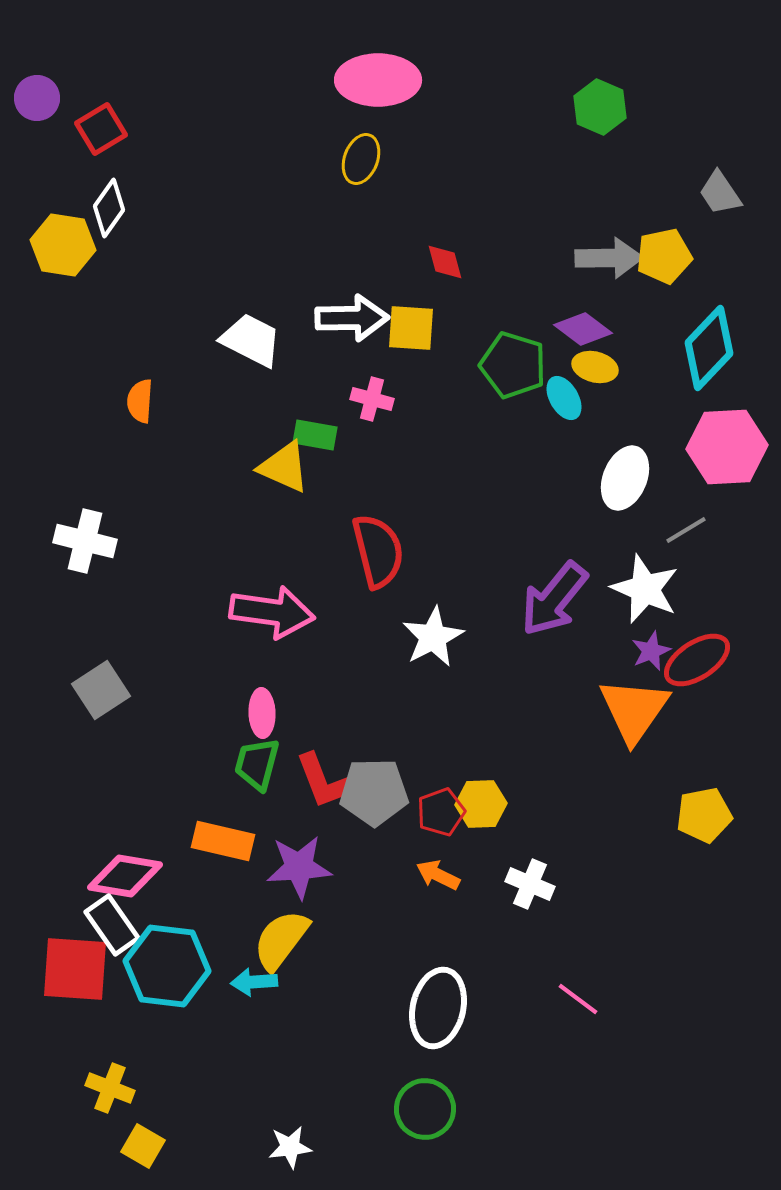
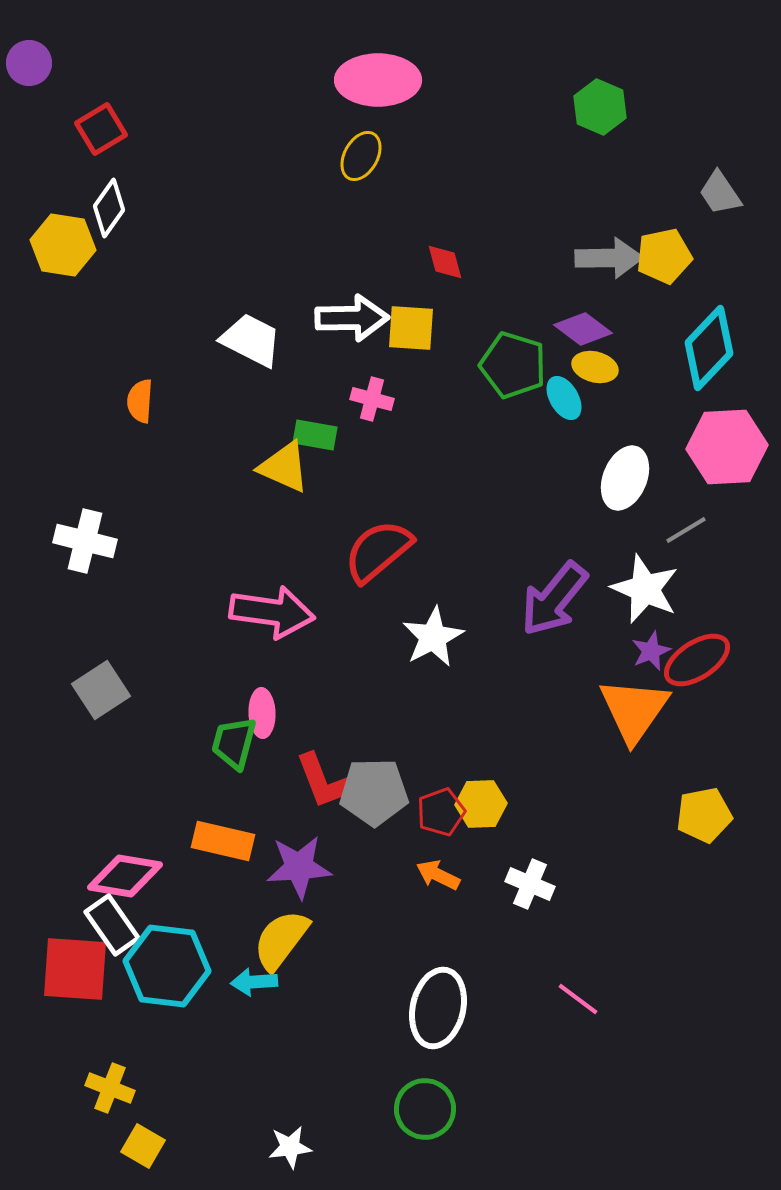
purple circle at (37, 98): moved 8 px left, 35 px up
yellow ellipse at (361, 159): moved 3 px up; rotated 9 degrees clockwise
red semicircle at (378, 551): rotated 116 degrees counterclockwise
green trapezoid at (257, 764): moved 23 px left, 21 px up
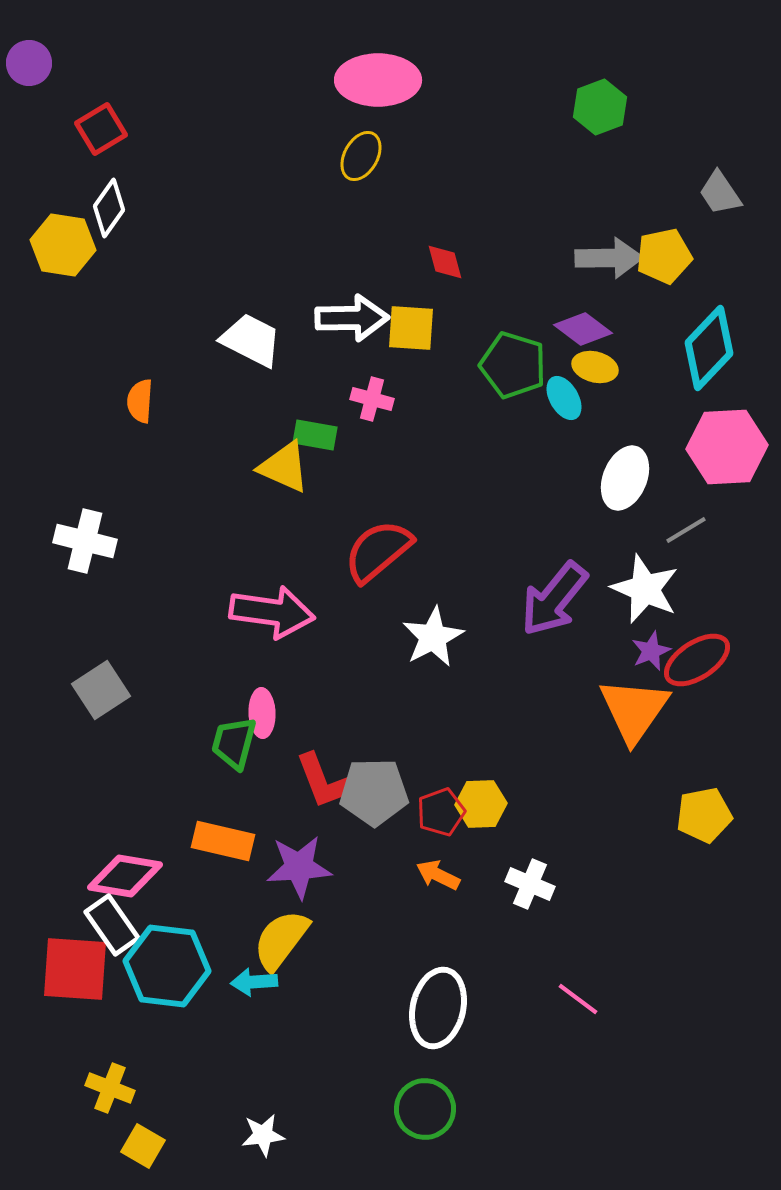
green hexagon at (600, 107): rotated 16 degrees clockwise
white star at (290, 1147): moved 27 px left, 12 px up
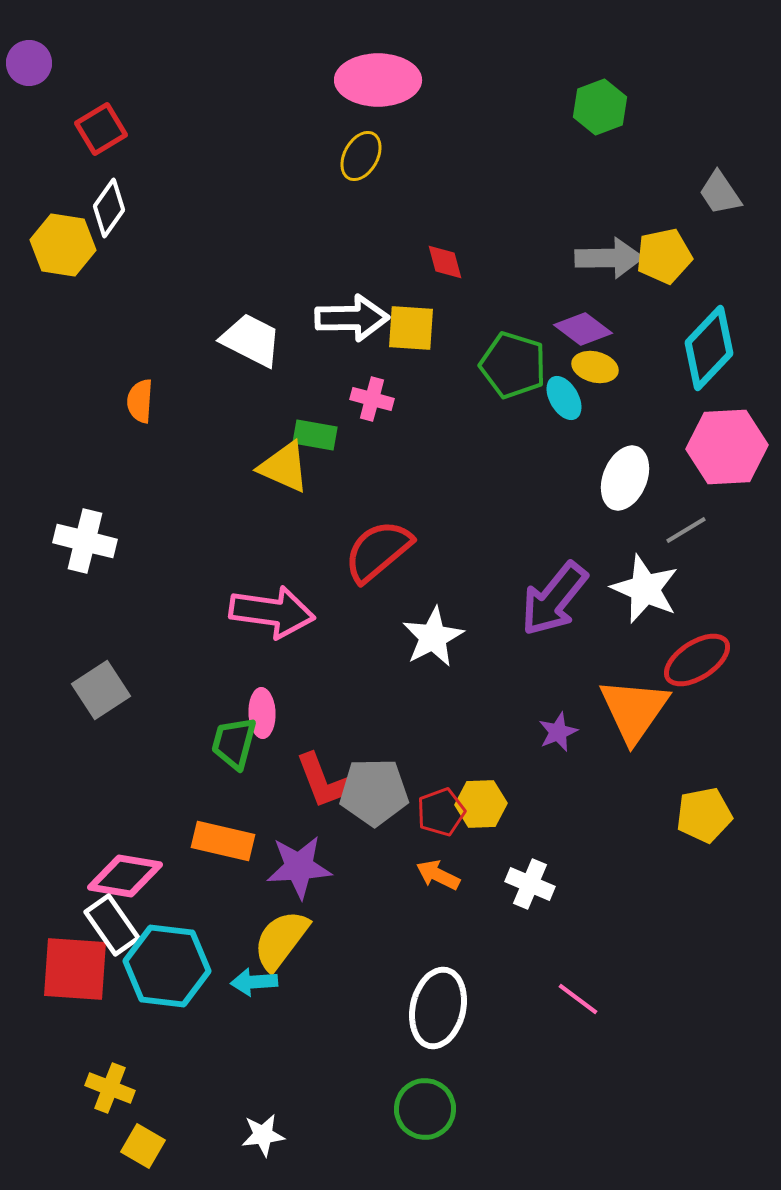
purple star at (651, 651): moved 93 px left, 81 px down
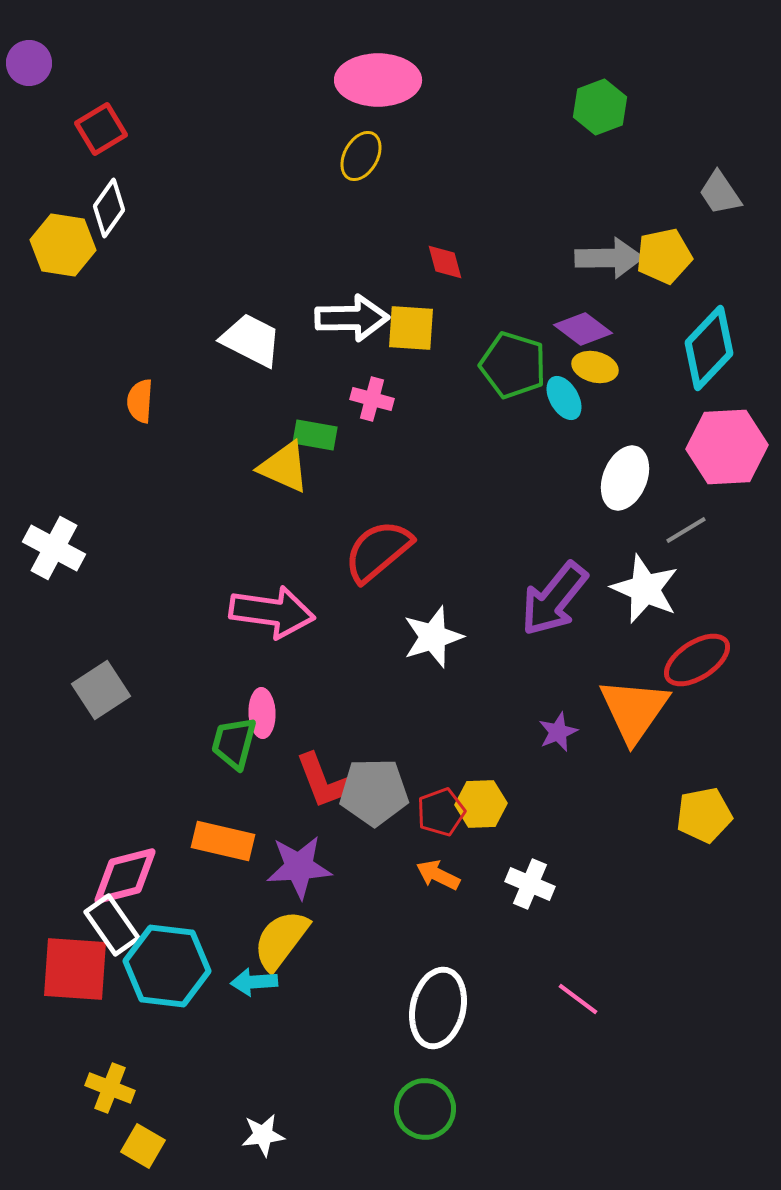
white cross at (85, 541): moved 31 px left, 7 px down; rotated 14 degrees clockwise
white star at (433, 637): rotated 10 degrees clockwise
pink diamond at (125, 876): rotated 24 degrees counterclockwise
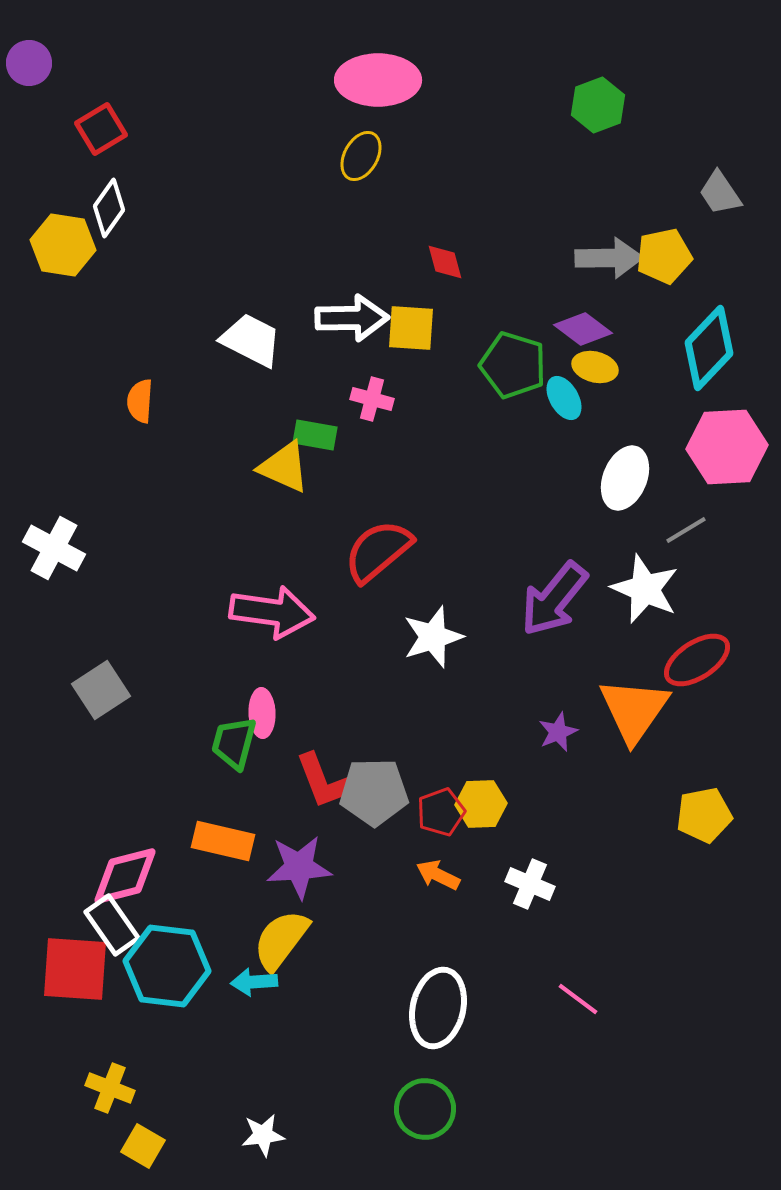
green hexagon at (600, 107): moved 2 px left, 2 px up
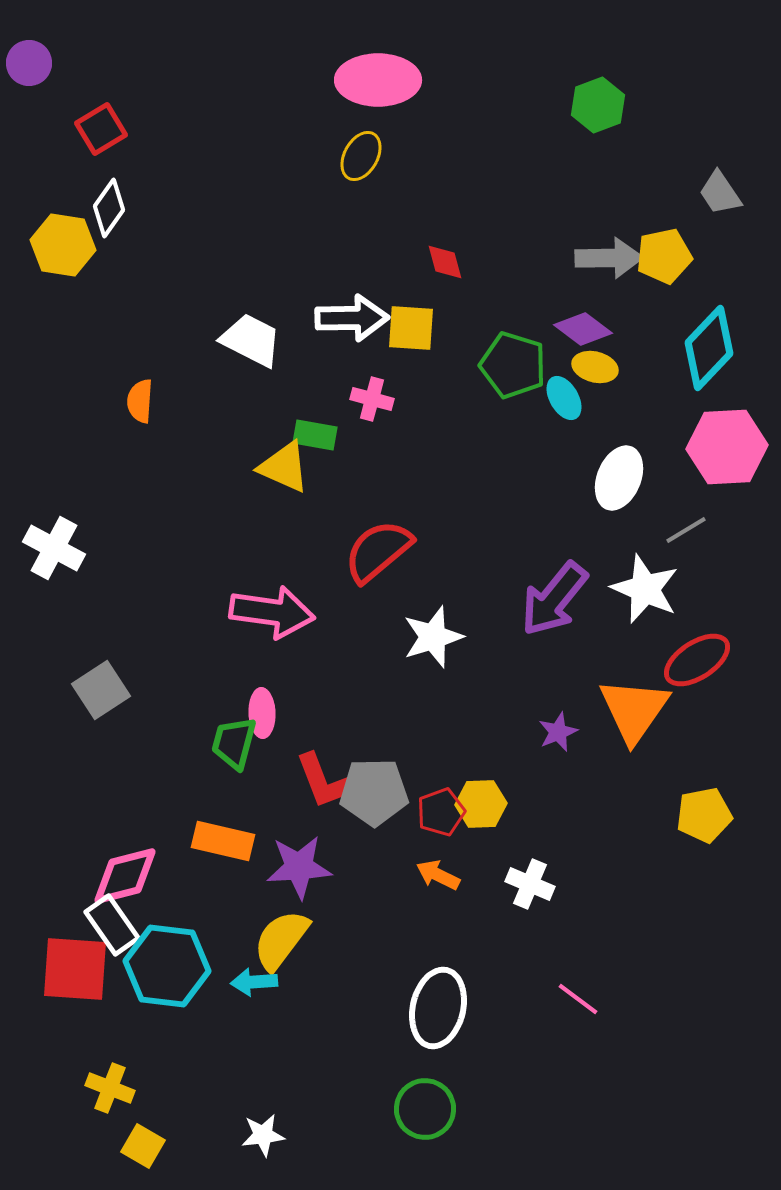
white ellipse at (625, 478): moved 6 px left
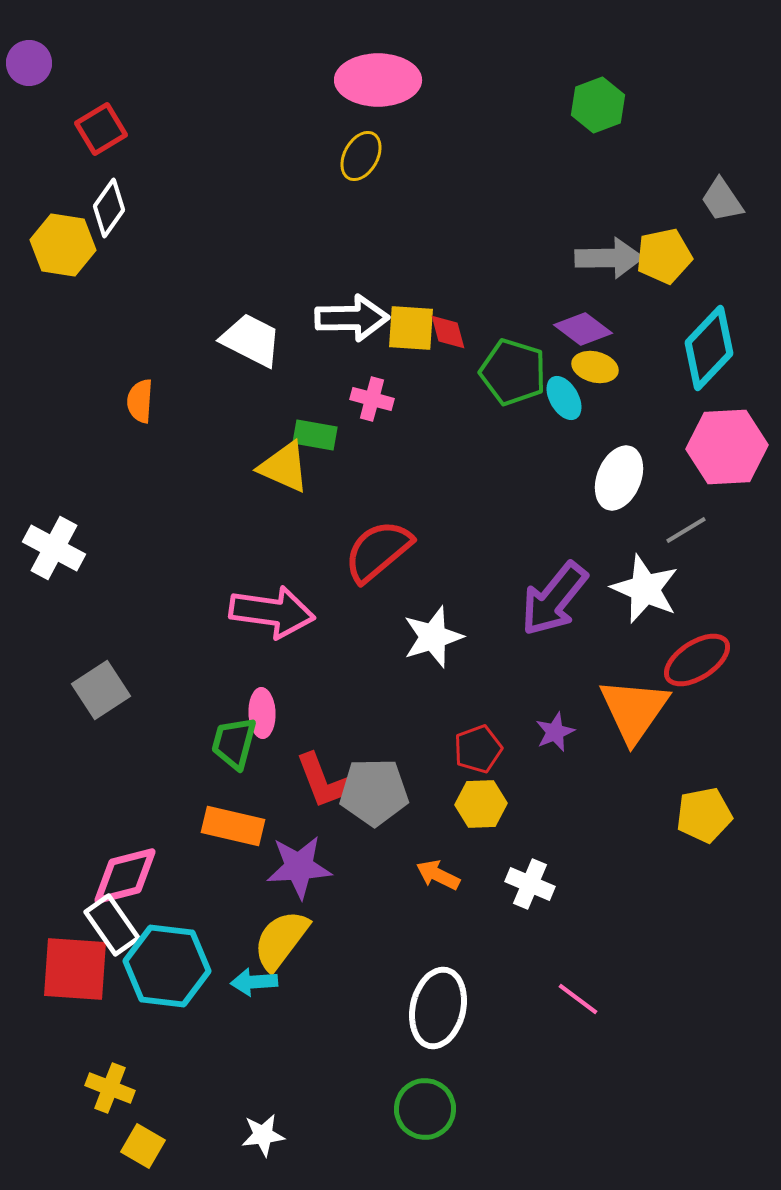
gray trapezoid at (720, 193): moved 2 px right, 7 px down
red diamond at (445, 262): moved 3 px right, 70 px down
green pentagon at (513, 365): moved 7 px down
purple star at (558, 732): moved 3 px left
red pentagon at (441, 812): moved 37 px right, 63 px up
orange rectangle at (223, 841): moved 10 px right, 15 px up
